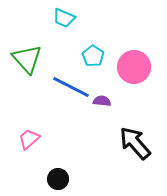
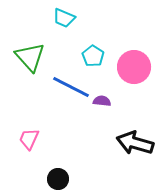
green triangle: moved 3 px right, 2 px up
pink trapezoid: rotated 25 degrees counterclockwise
black arrow: rotated 33 degrees counterclockwise
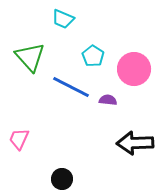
cyan trapezoid: moved 1 px left, 1 px down
pink circle: moved 2 px down
purple semicircle: moved 6 px right, 1 px up
pink trapezoid: moved 10 px left
black arrow: rotated 18 degrees counterclockwise
black circle: moved 4 px right
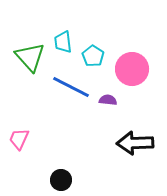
cyan trapezoid: moved 23 px down; rotated 60 degrees clockwise
pink circle: moved 2 px left
black circle: moved 1 px left, 1 px down
